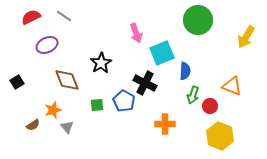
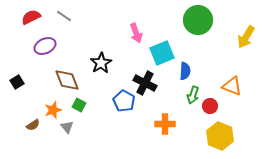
purple ellipse: moved 2 px left, 1 px down
green square: moved 18 px left; rotated 32 degrees clockwise
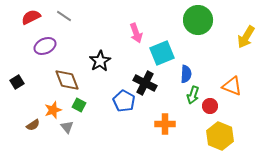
black star: moved 1 px left, 2 px up
blue semicircle: moved 1 px right, 3 px down
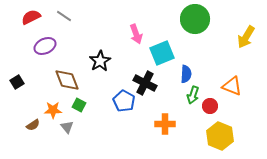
green circle: moved 3 px left, 1 px up
pink arrow: moved 1 px down
orange star: rotated 18 degrees clockwise
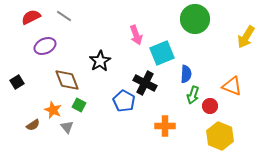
pink arrow: moved 1 px down
orange star: rotated 24 degrees clockwise
orange cross: moved 2 px down
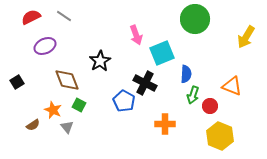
orange cross: moved 2 px up
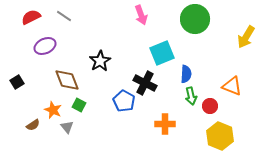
pink arrow: moved 5 px right, 20 px up
green arrow: moved 2 px left, 1 px down; rotated 30 degrees counterclockwise
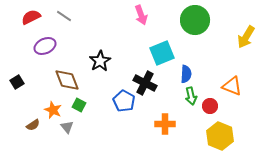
green circle: moved 1 px down
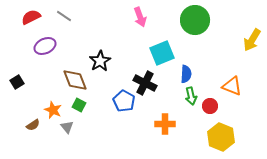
pink arrow: moved 1 px left, 2 px down
yellow arrow: moved 6 px right, 3 px down
brown diamond: moved 8 px right
yellow hexagon: moved 1 px right, 1 px down
